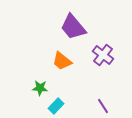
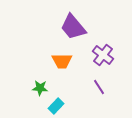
orange trapezoid: rotated 40 degrees counterclockwise
purple line: moved 4 px left, 19 px up
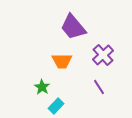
purple cross: rotated 10 degrees clockwise
green star: moved 2 px right, 1 px up; rotated 28 degrees clockwise
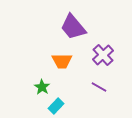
purple line: rotated 28 degrees counterclockwise
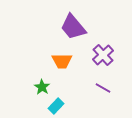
purple line: moved 4 px right, 1 px down
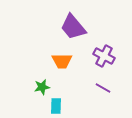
purple cross: moved 1 px right, 1 px down; rotated 20 degrees counterclockwise
green star: rotated 28 degrees clockwise
cyan rectangle: rotated 42 degrees counterclockwise
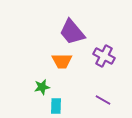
purple trapezoid: moved 1 px left, 5 px down
purple line: moved 12 px down
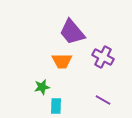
purple cross: moved 1 px left, 1 px down
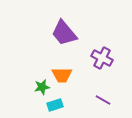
purple trapezoid: moved 8 px left, 1 px down
purple cross: moved 1 px left, 1 px down
orange trapezoid: moved 14 px down
cyan rectangle: moved 1 px left, 1 px up; rotated 70 degrees clockwise
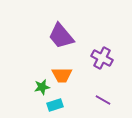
purple trapezoid: moved 3 px left, 3 px down
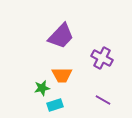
purple trapezoid: rotated 96 degrees counterclockwise
green star: moved 1 px down
